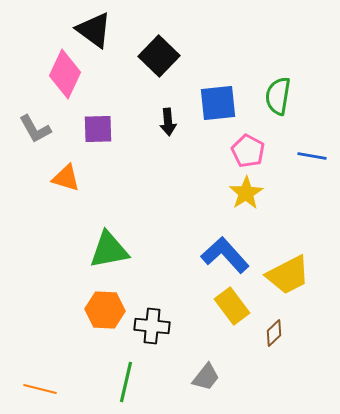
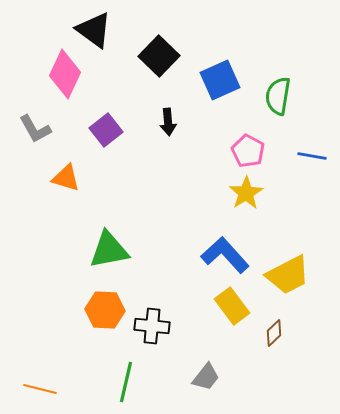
blue square: moved 2 px right, 23 px up; rotated 18 degrees counterclockwise
purple square: moved 8 px right, 1 px down; rotated 36 degrees counterclockwise
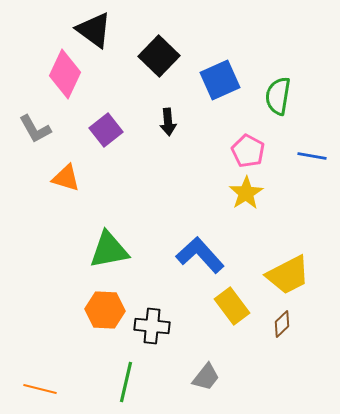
blue L-shape: moved 25 px left
brown diamond: moved 8 px right, 9 px up
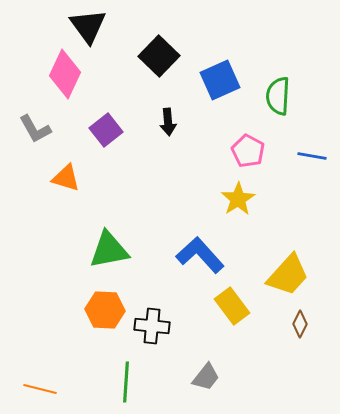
black triangle: moved 6 px left, 4 px up; rotated 18 degrees clockwise
green semicircle: rotated 6 degrees counterclockwise
yellow star: moved 8 px left, 6 px down
yellow trapezoid: rotated 21 degrees counterclockwise
brown diamond: moved 18 px right; rotated 20 degrees counterclockwise
green line: rotated 9 degrees counterclockwise
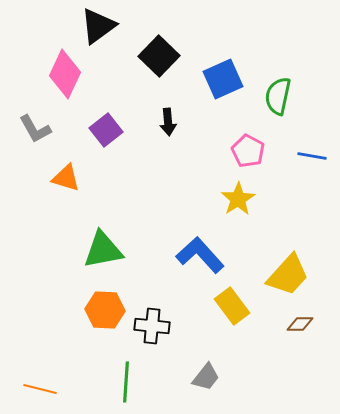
black triangle: moved 10 px right; rotated 30 degrees clockwise
blue square: moved 3 px right, 1 px up
green semicircle: rotated 9 degrees clockwise
green triangle: moved 6 px left
brown diamond: rotated 64 degrees clockwise
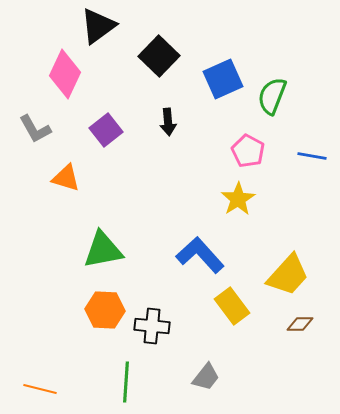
green semicircle: moved 6 px left; rotated 9 degrees clockwise
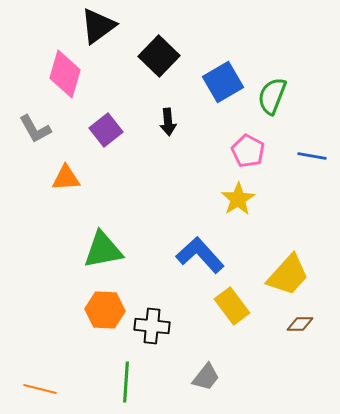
pink diamond: rotated 9 degrees counterclockwise
blue square: moved 3 px down; rotated 6 degrees counterclockwise
orange triangle: rotated 20 degrees counterclockwise
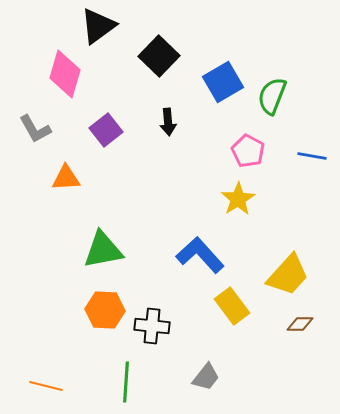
orange line: moved 6 px right, 3 px up
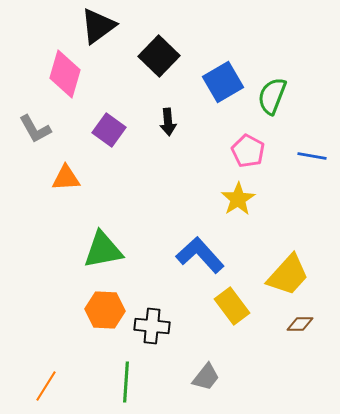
purple square: moved 3 px right; rotated 16 degrees counterclockwise
orange line: rotated 72 degrees counterclockwise
